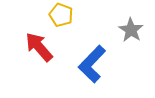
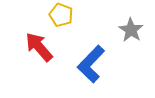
blue L-shape: moved 1 px left
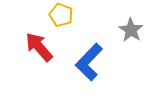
blue L-shape: moved 2 px left, 2 px up
